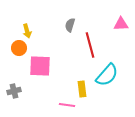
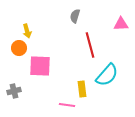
gray semicircle: moved 5 px right, 9 px up
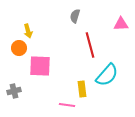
yellow arrow: moved 1 px right
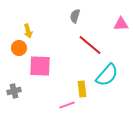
red line: rotated 35 degrees counterclockwise
pink line: rotated 28 degrees counterclockwise
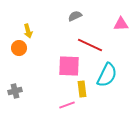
gray semicircle: rotated 48 degrees clockwise
red line: rotated 15 degrees counterclockwise
pink square: moved 29 px right
cyan semicircle: rotated 15 degrees counterclockwise
gray cross: moved 1 px right
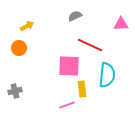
yellow arrow: moved 1 px left, 5 px up; rotated 104 degrees counterclockwise
cyan semicircle: rotated 20 degrees counterclockwise
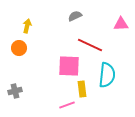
yellow arrow: rotated 48 degrees counterclockwise
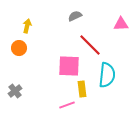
red line: rotated 20 degrees clockwise
gray cross: rotated 24 degrees counterclockwise
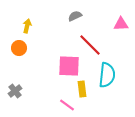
pink line: rotated 56 degrees clockwise
